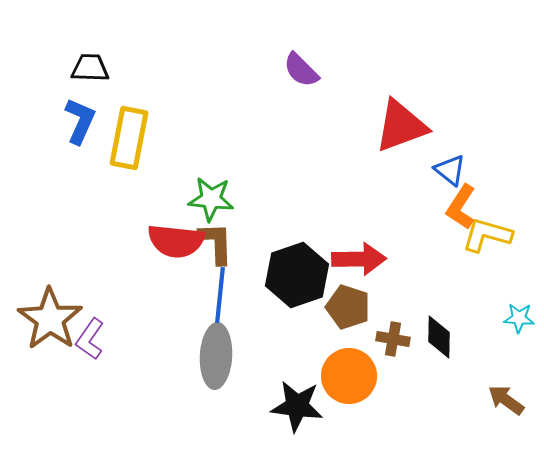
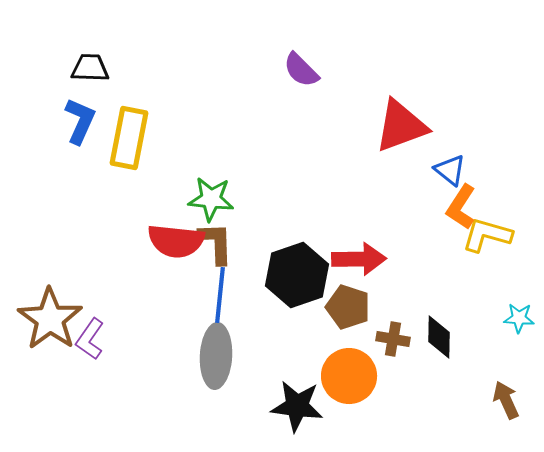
brown arrow: rotated 30 degrees clockwise
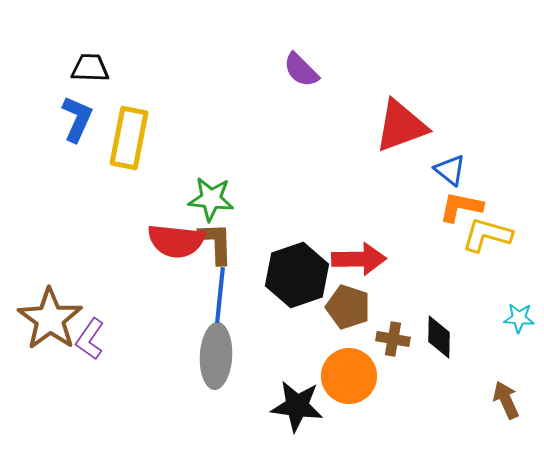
blue L-shape: moved 3 px left, 2 px up
orange L-shape: rotated 69 degrees clockwise
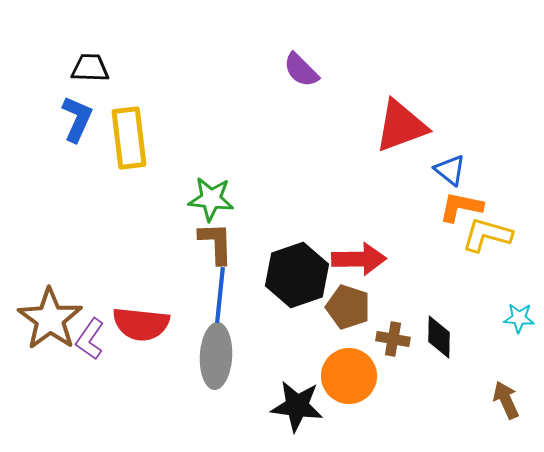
yellow rectangle: rotated 18 degrees counterclockwise
red semicircle: moved 35 px left, 83 px down
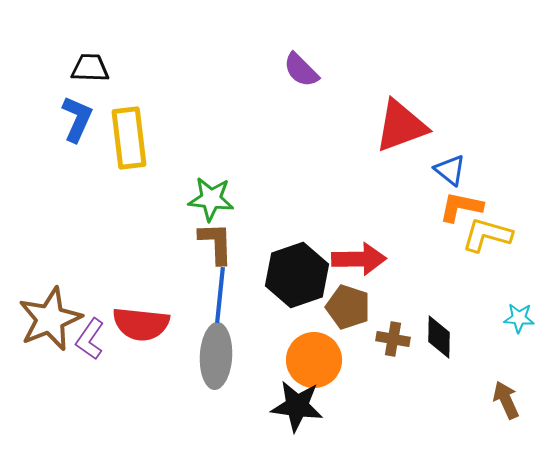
brown star: rotated 14 degrees clockwise
orange circle: moved 35 px left, 16 px up
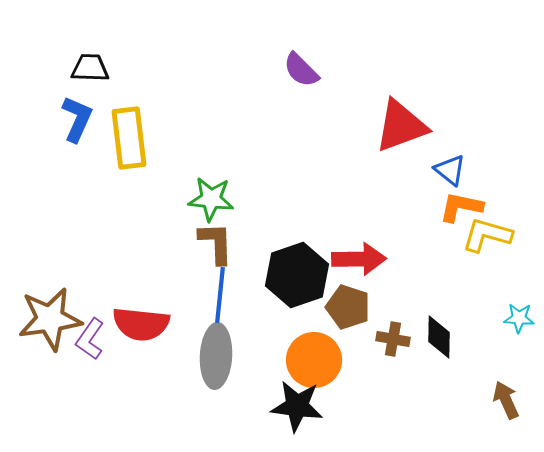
brown star: rotated 14 degrees clockwise
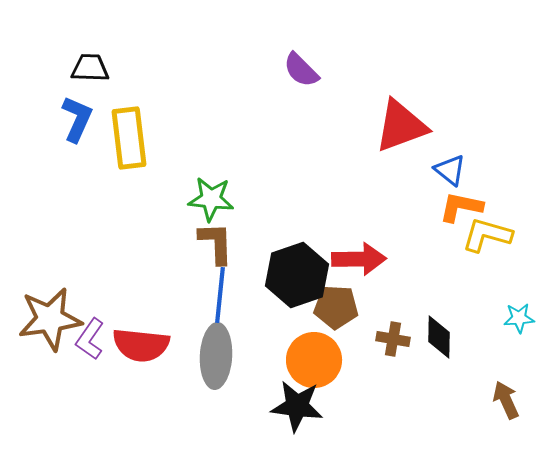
brown pentagon: moved 12 px left; rotated 15 degrees counterclockwise
cyan star: rotated 8 degrees counterclockwise
red semicircle: moved 21 px down
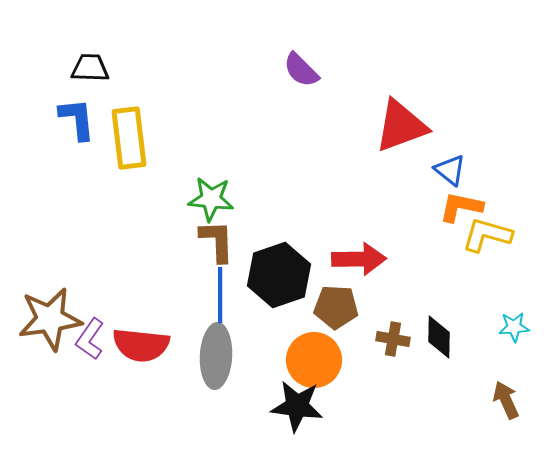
blue L-shape: rotated 30 degrees counterclockwise
brown L-shape: moved 1 px right, 2 px up
black hexagon: moved 18 px left
blue line: rotated 6 degrees counterclockwise
cyan star: moved 5 px left, 9 px down
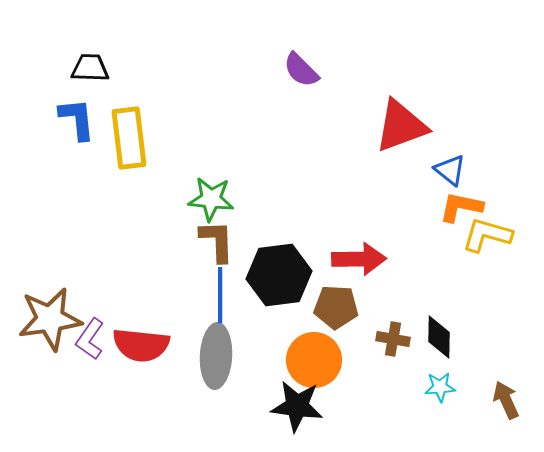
black hexagon: rotated 12 degrees clockwise
cyan star: moved 74 px left, 60 px down
